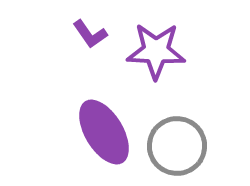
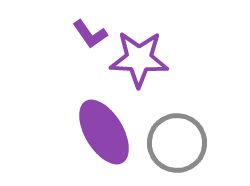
purple star: moved 17 px left, 8 px down
gray circle: moved 3 px up
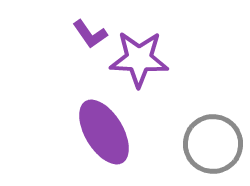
gray circle: moved 36 px right, 1 px down
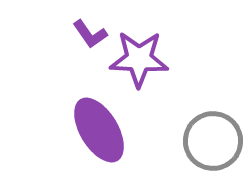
purple ellipse: moved 5 px left, 2 px up
gray circle: moved 3 px up
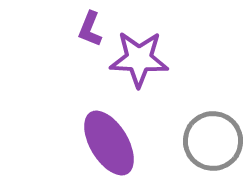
purple L-shape: moved 5 px up; rotated 57 degrees clockwise
purple ellipse: moved 10 px right, 13 px down
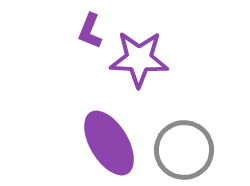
purple L-shape: moved 2 px down
gray circle: moved 29 px left, 9 px down
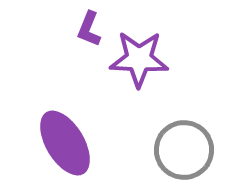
purple L-shape: moved 1 px left, 2 px up
purple ellipse: moved 44 px left
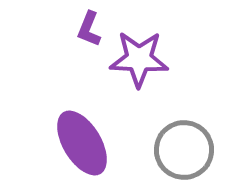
purple ellipse: moved 17 px right
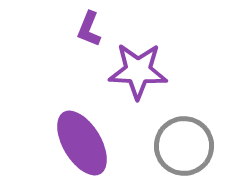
purple star: moved 1 px left, 12 px down
gray circle: moved 4 px up
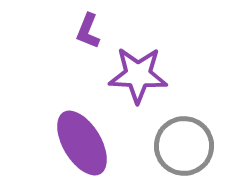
purple L-shape: moved 1 px left, 2 px down
purple star: moved 4 px down
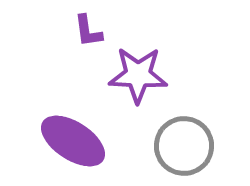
purple L-shape: rotated 30 degrees counterclockwise
purple ellipse: moved 9 px left, 2 px up; rotated 26 degrees counterclockwise
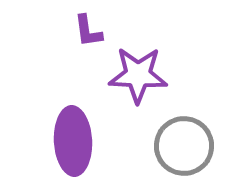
purple ellipse: rotated 54 degrees clockwise
